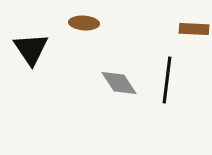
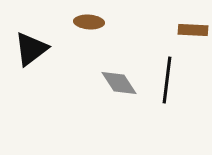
brown ellipse: moved 5 px right, 1 px up
brown rectangle: moved 1 px left, 1 px down
black triangle: rotated 27 degrees clockwise
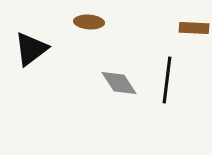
brown rectangle: moved 1 px right, 2 px up
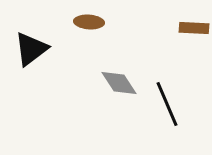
black line: moved 24 px down; rotated 30 degrees counterclockwise
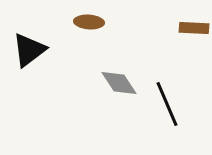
black triangle: moved 2 px left, 1 px down
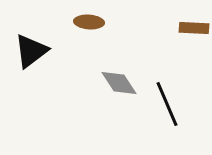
black triangle: moved 2 px right, 1 px down
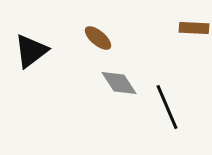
brown ellipse: moved 9 px right, 16 px down; rotated 36 degrees clockwise
black line: moved 3 px down
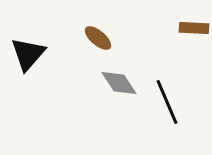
black triangle: moved 3 px left, 3 px down; rotated 12 degrees counterclockwise
black line: moved 5 px up
